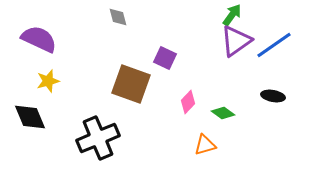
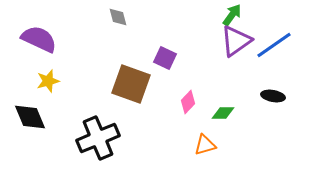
green diamond: rotated 35 degrees counterclockwise
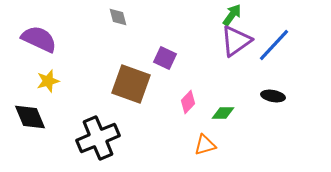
blue line: rotated 12 degrees counterclockwise
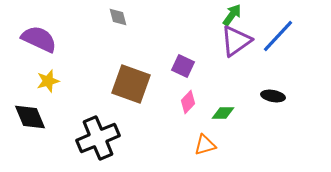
blue line: moved 4 px right, 9 px up
purple square: moved 18 px right, 8 px down
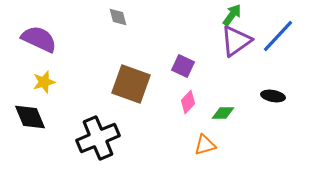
yellow star: moved 4 px left, 1 px down
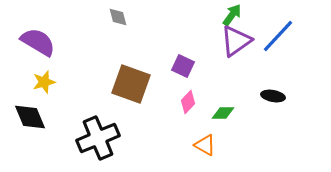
purple semicircle: moved 1 px left, 3 px down; rotated 6 degrees clockwise
orange triangle: rotated 45 degrees clockwise
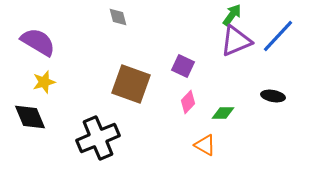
purple triangle: rotated 12 degrees clockwise
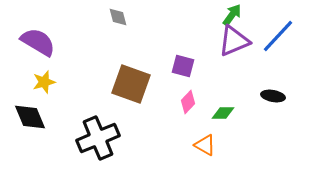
purple triangle: moved 2 px left
purple square: rotated 10 degrees counterclockwise
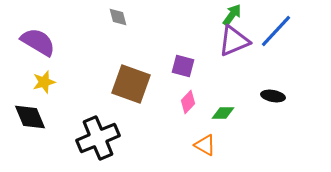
blue line: moved 2 px left, 5 px up
